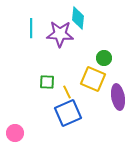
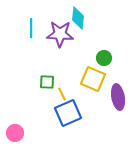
yellow line: moved 5 px left, 2 px down
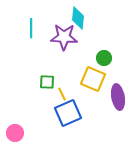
purple star: moved 4 px right, 3 px down
